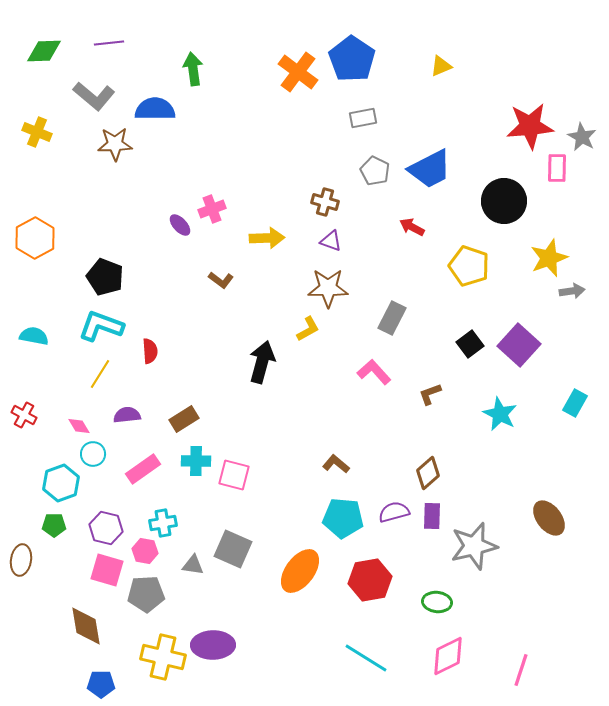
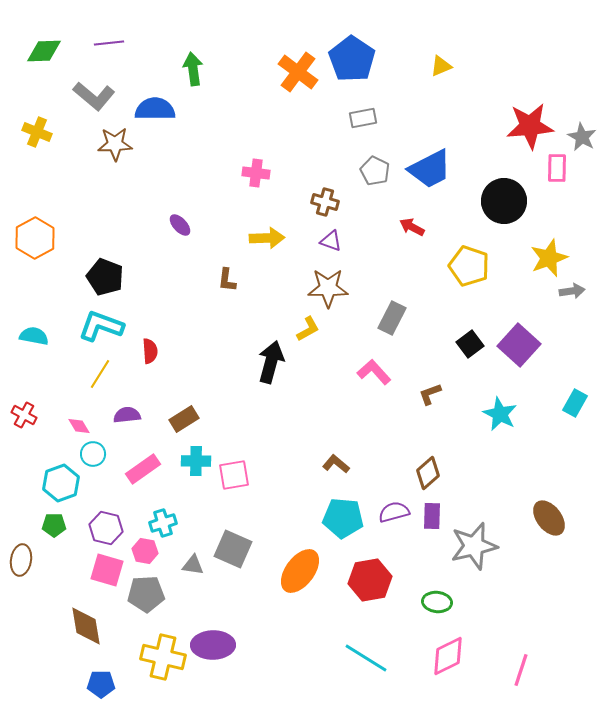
pink cross at (212, 209): moved 44 px right, 36 px up; rotated 28 degrees clockwise
brown L-shape at (221, 280): moved 6 px right; rotated 60 degrees clockwise
black arrow at (262, 362): moved 9 px right
pink square at (234, 475): rotated 24 degrees counterclockwise
cyan cross at (163, 523): rotated 8 degrees counterclockwise
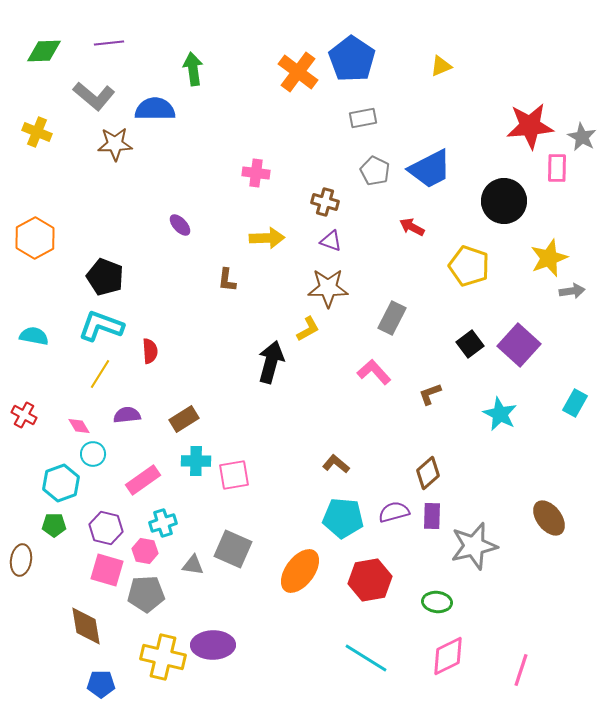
pink rectangle at (143, 469): moved 11 px down
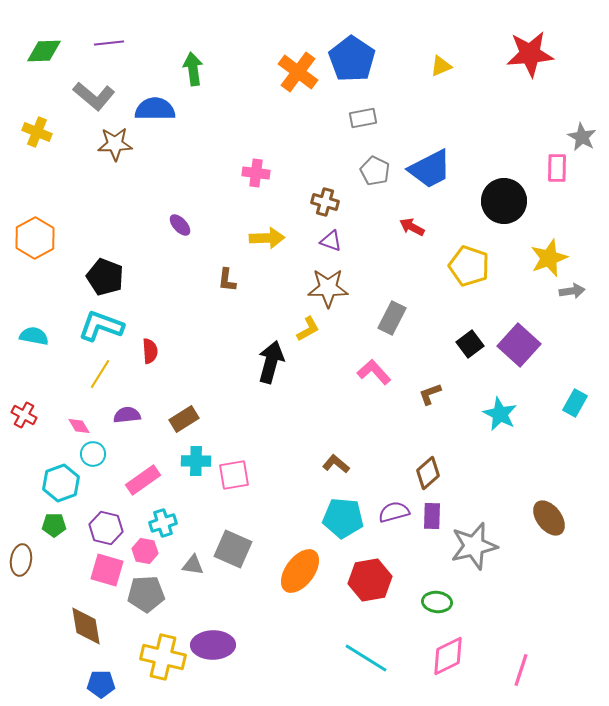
red star at (530, 126): moved 72 px up
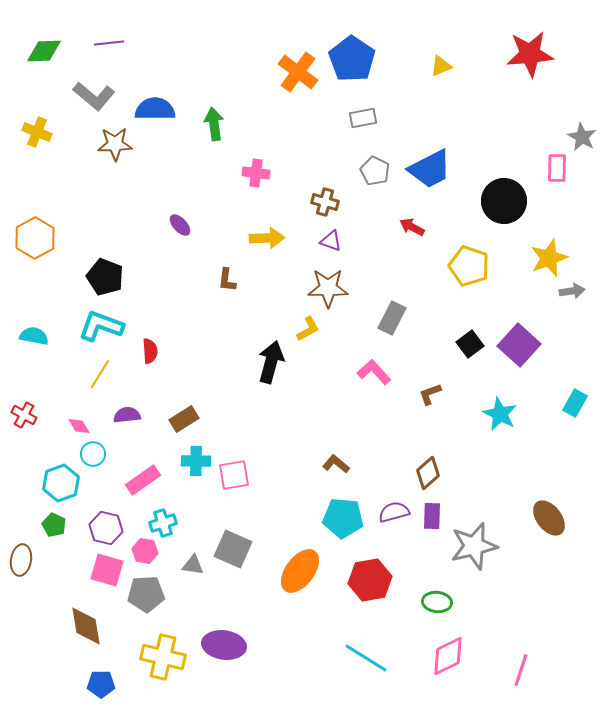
green arrow at (193, 69): moved 21 px right, 55 px down
green pentagon at (54, 525): rotated 25 degrees clockwise
purple ellipse at (213, 645): moved 11 px right; rotated 9 degrees clockwise
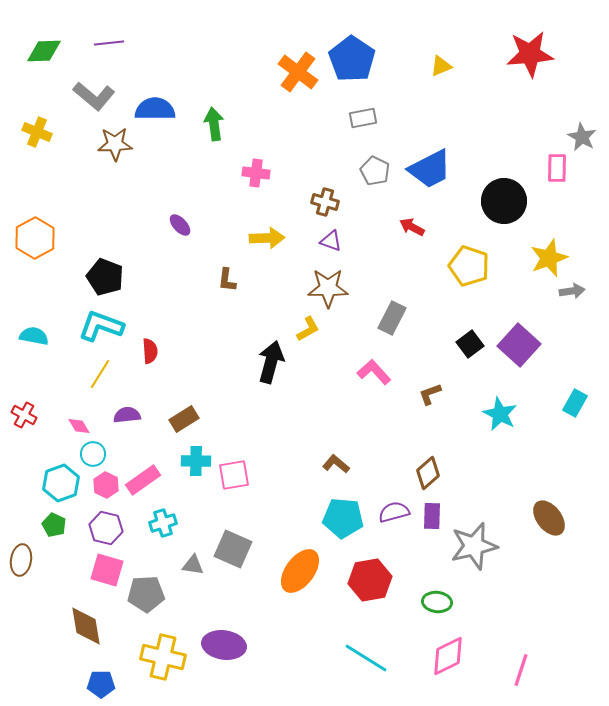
pink hexagon at (145, 551): moved 39 px left, 66 px up; rotated 15 degrees clockwise
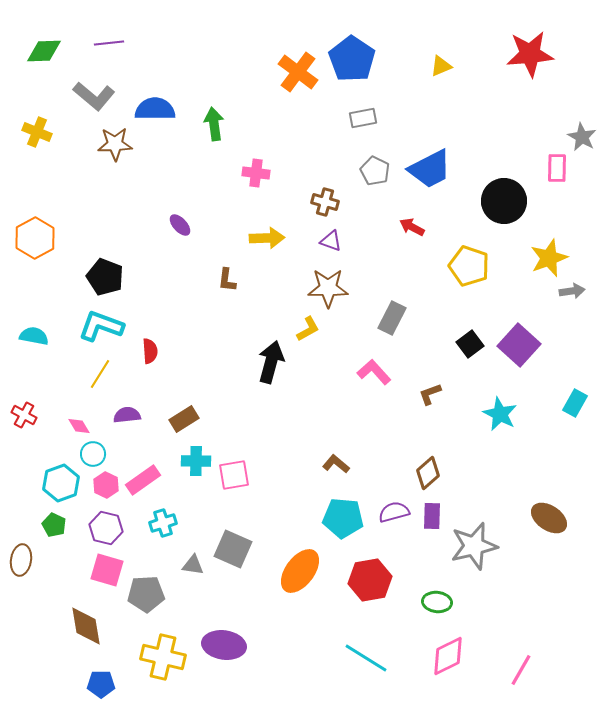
brown ellipse at (549, 518): rotated 18 degrees counterclockwise
pink line at (521, 670): rotated 12 degrees clockwise
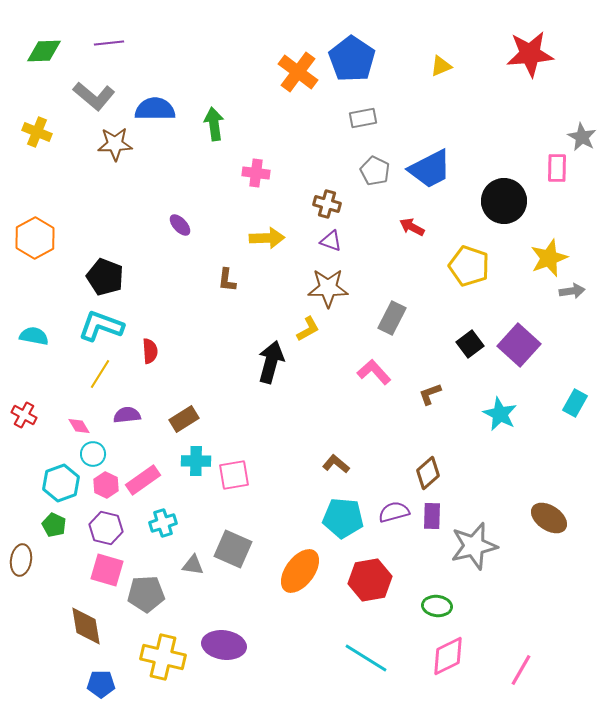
brown cross at (325, 202): moved 2 px right, 2 px down
green ellipse at (437, 602): moved 4 px down
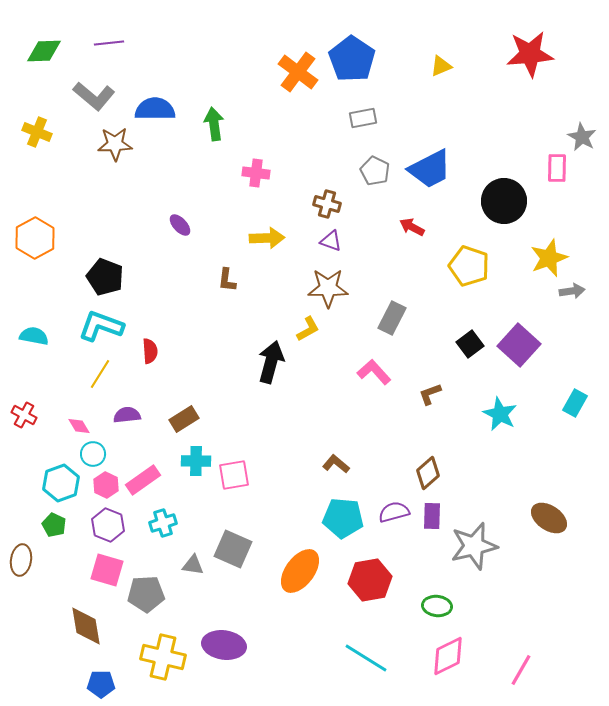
purple hexagon at (106, 528): moved 2 px right, 3 px up; rotated 8 degrees clockwise
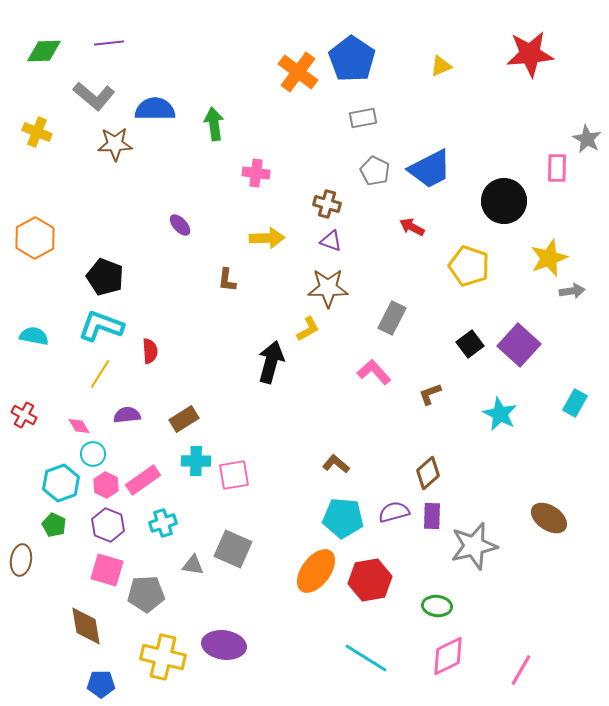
gray star at (582, 137): moved 5 px right, 2 px down
orange ellipse at (300, 571): moved 16 px right
